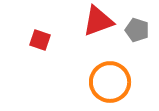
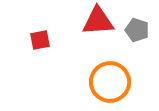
red triangle: rotated 16 degrees clockwise
red square: rotated 30 degrees counterclockwise
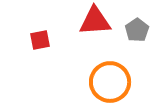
red triangle: moved 3 px left
gray pentagon: rotated 20 degrees clockwise
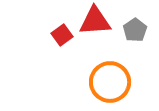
gray pentagon: moved 2 px left
red square: moved 22 px right, 5 px up; rotated 25 degrees counterclockwise
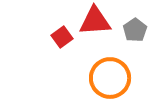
red square: moved 2 px down
orange circle: moved 4 px up
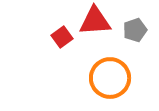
gray pentagon: rotated 15 degrees clockwise
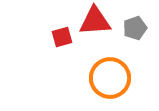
gray pentagon: moved 2 px up
red square: rotated 20 degrees clockwise
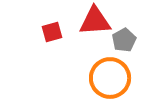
gray pentagon: moved 11 px left, 12 px down; rotated 10 degrees counterclockwise
red square: moved 10 px left, 5 px up
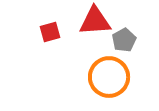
red square: moved 2 px left
orange circle: moved 1 px left, 1 px up
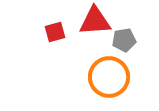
red square: moved 5 px right
gray pentagon: rotated 20 degrees clockwise
